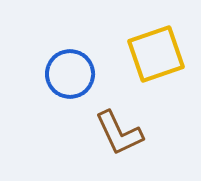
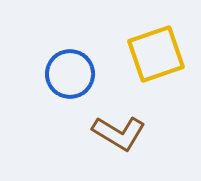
brown L-shape: rotated 34 degrees counterclockwise
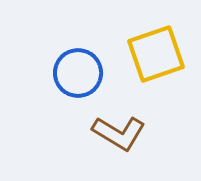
blue circle: moved 8 px right, 1 px up
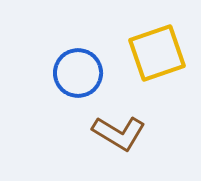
yellow square: moved 1 px right, 1 px up
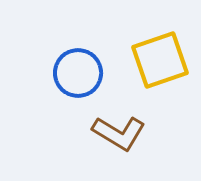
yellow square: moved 3 px right, 7 px down
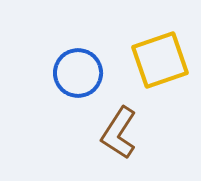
brown L-shape: rotated 92 degrees clockwise
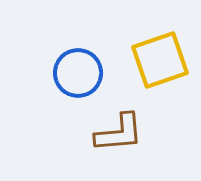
brown L-shape: rotated 128 degrees counterclockwise
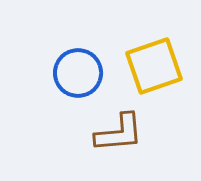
yellow square: moved 6 px left, 6 px down
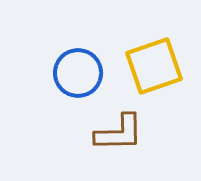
brown L-shape: rotated 4 degrees clockwise
